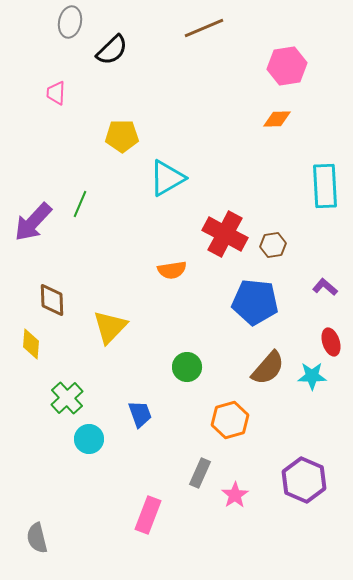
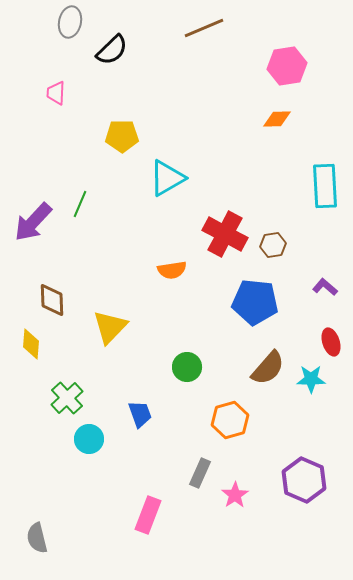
cyan star: moved 1 px left, 3 px down
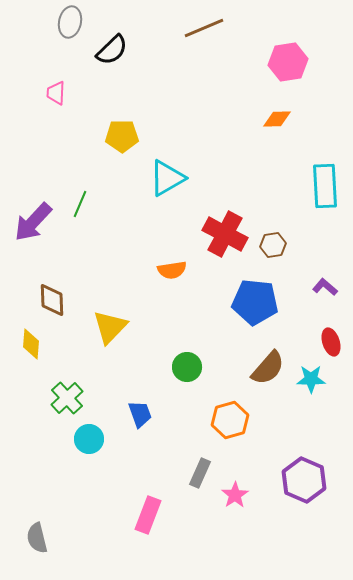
pink hexagon: moved 1 px right, 4 px up
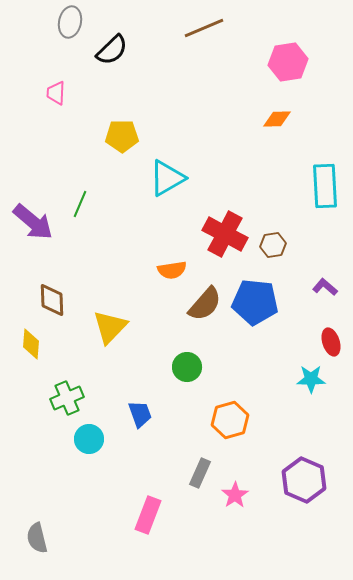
purple arrow: rotated 93 degrees counterclockwise
brown semicircle: moved 63 px left, 64 px up
green cross: rotated 20 degrees clockwise
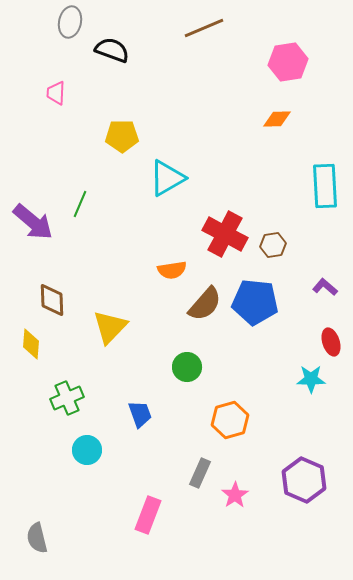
black semicircle: rotated 116 degrees counterclockwise
cyan circle: moved 2 px left, 11 px down
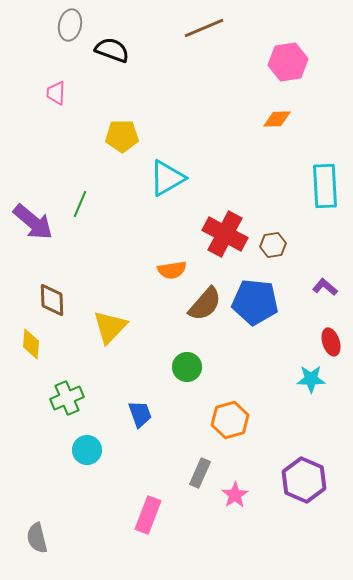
gray ellipse: moved 3 px down
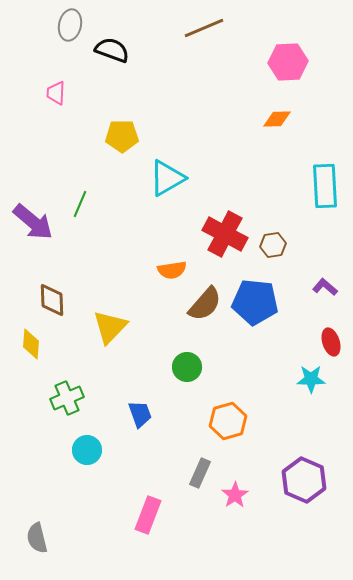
pink hexagon: rotated 6 degrees clockwise
orange hexagon: moved 2 px left, 1 px down
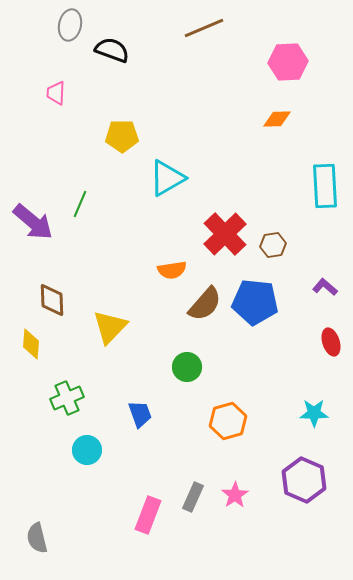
red cross: rotated 18 degrees clockwise
cyan star: moved 3 px right, 34 px down
gray rectangle: moved 7 px left, 24 px down
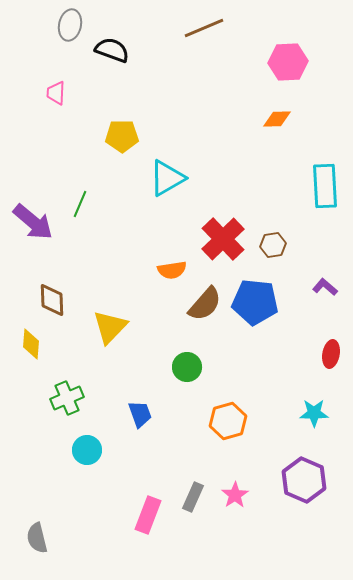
red cross: moved 2 px left, 5 px down
red ellipse: moved 12 px down; rotated 28 degrees clockwise
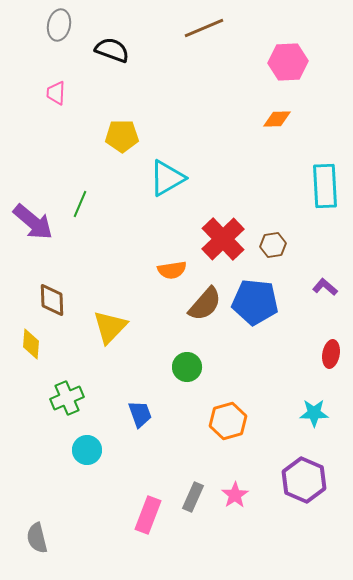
gray ellipse: moved 11 px left
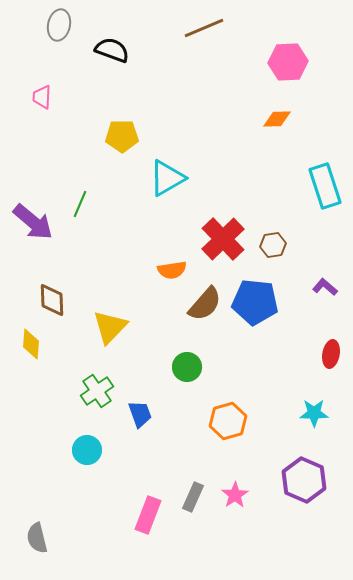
pink trapezoid: moved 14 px left, 4 px down
cyan rectangle: rotated 15 degrees counterclockwise
green cross: moved 30 px right, 7 px up; rotated 12 degrees counterclockwise
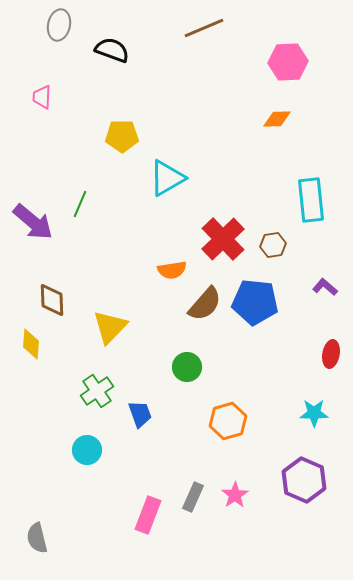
cyan rectangle: moved 14 px left, 14 px down; rotated 12 degrees clockwise
